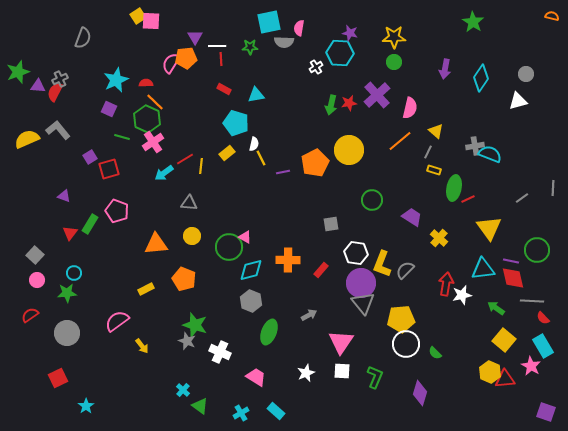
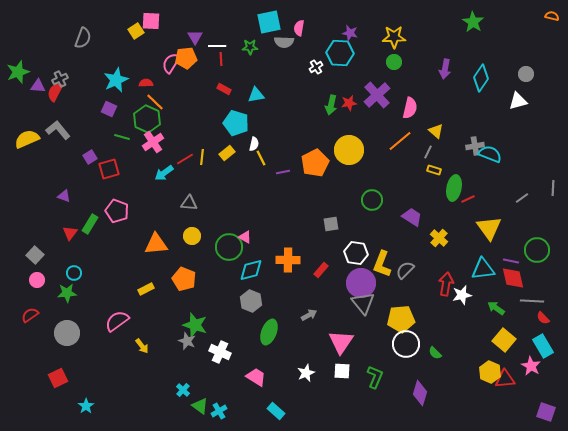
yellow square at (138, 16): moved 2 px left, 15 px down
yellow line at (201, 166): moved 1 px right, 9 px up
cyan cross at (241, 413): moved 22 px left, 2 px up
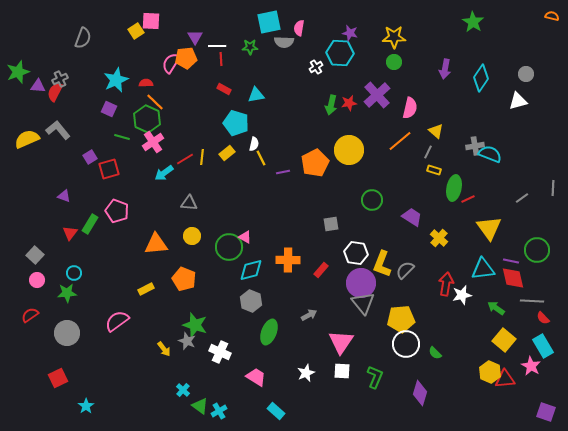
yellow arrow at (142, 346): moved 22 px right, 3 px down
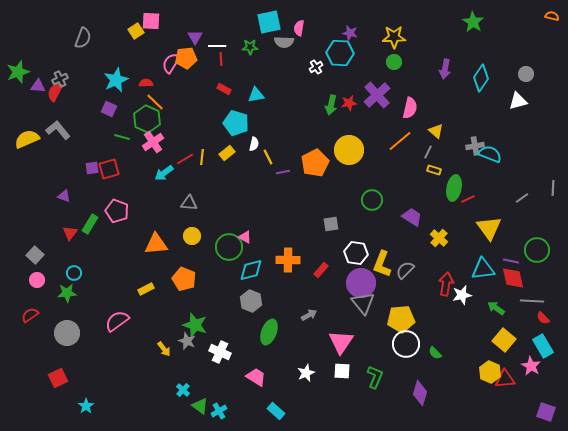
purple square at (90, 157): moved 2 px right, 11 px down; rotated 24 degrees clockwise
yellow line at (261, 158): moved 7 px right, 1 px up
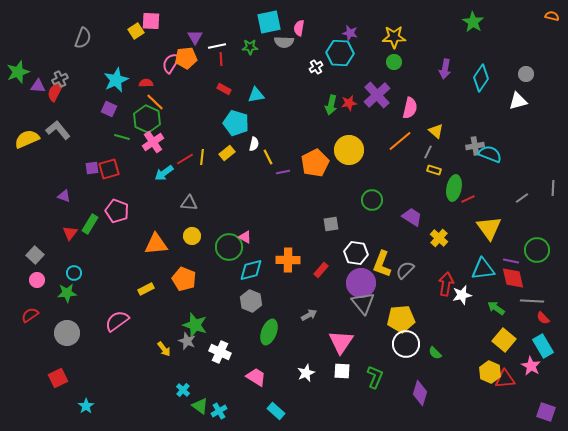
white line at (217, 46): rotated 12 degrees counterclockwise
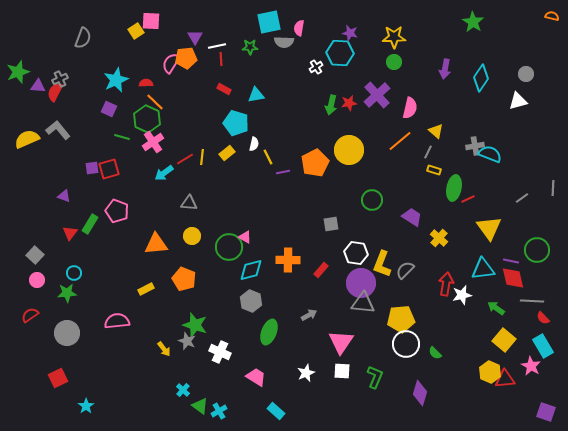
gray triangle at (363, 303): rotated 45 degrees counterclockwise
pink semicircle at (117, 321): rotated 30 degrees clockwise
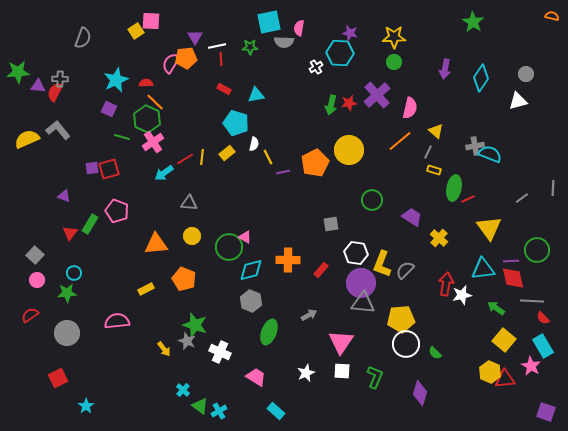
green star at (18, 72): rotated 15 degrees clockwise
gray cross at (60, 79): rotated 28 degrees clockwise
purple line at (511, 261): rotated 14 degrees counterclockwise
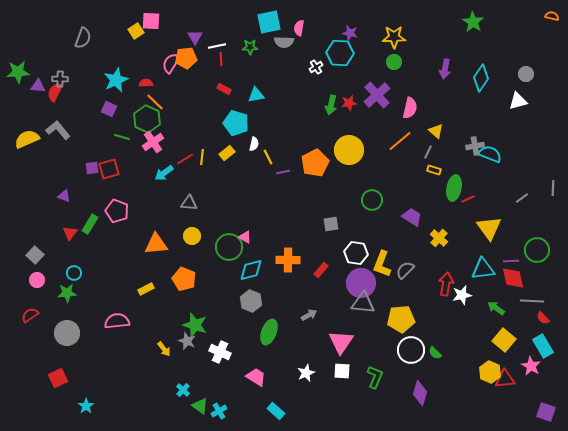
white circle at (406, 344): moved 5 px right, 6 px down
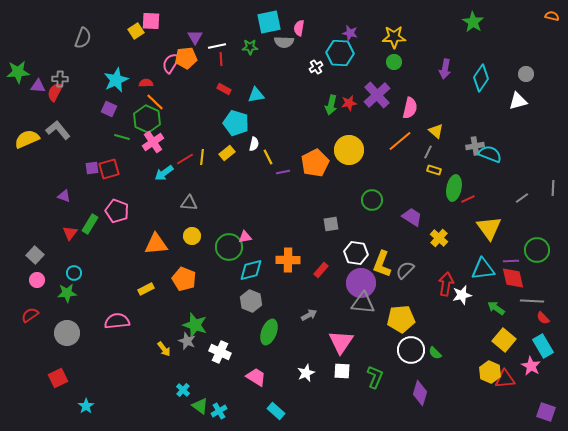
pink triangle at (245, 237): rotated 40 degrees counterclockwise
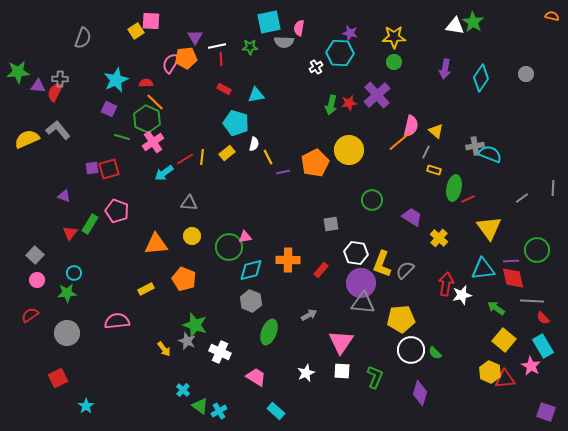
white triangle at (518, 101): moved 63 px left, 75 px up; rotated 24 degrees clockwise
pink semicircle at (410, 108): moved 1 px right, 18 px down
gray line at (428, 152): moved 2 px left
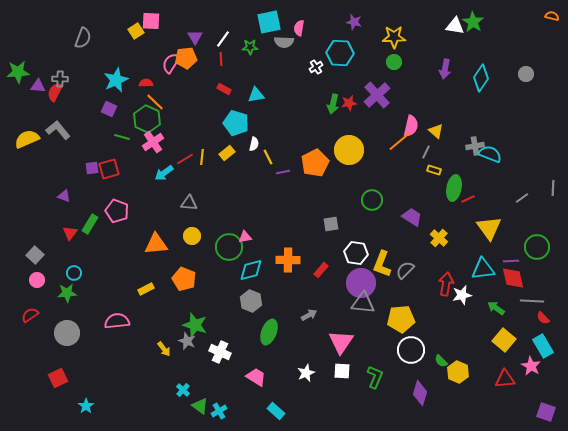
purple star at (350, 33): moved 4 px right, 11 px up
white line at (217, 46): moved 6 px right, 7 px up; rotated 42 degrees counterclockwise
green arrow at (331, 105): moved 2 px right, 1 px up
green circle at (537, 250): moved 3 px up
green semicircle at (435, 353): moved 6 px right, 8 px down
yellow hexagon at (490, 372): moved 32 px left
